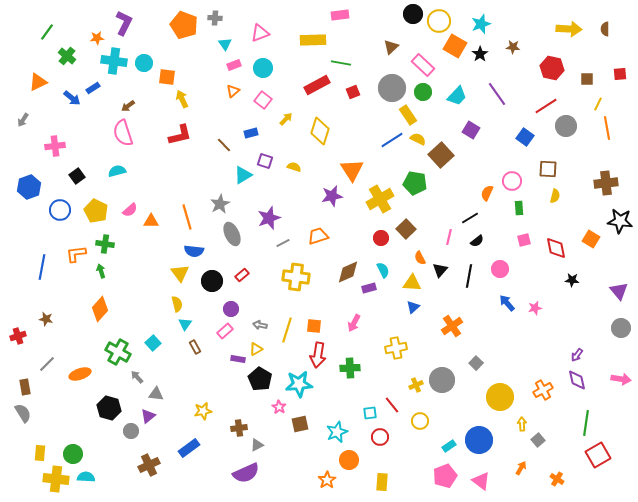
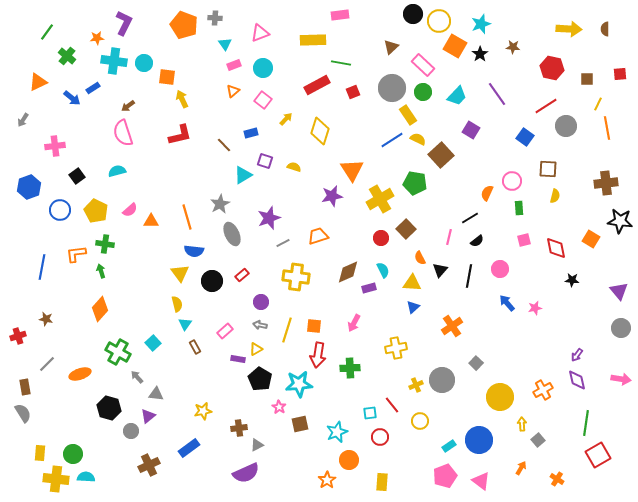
purple circle at (231, 309): moved 30 px right, 7 px up
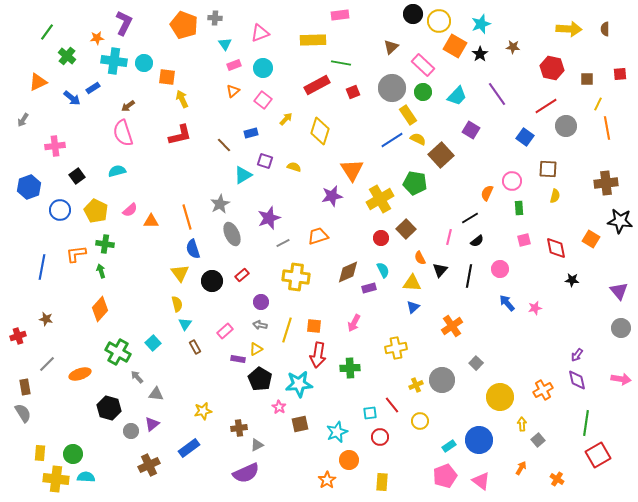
blue semicircle at (194, 251): moved 1 px left, 2 px up; rotated 66 degrees clockwise
purple triangle at (148, 416): moved 4 px right, 8 px down
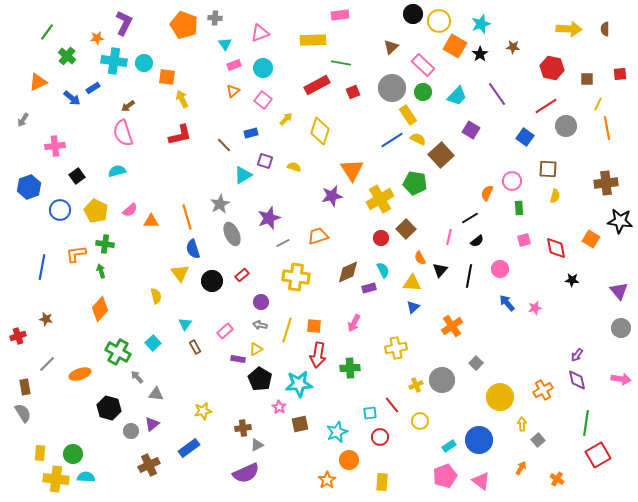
yellow semicircle at (177, 304): moved 21 px left, 8 px up
brown cross at (239, 428): moved 4 px right
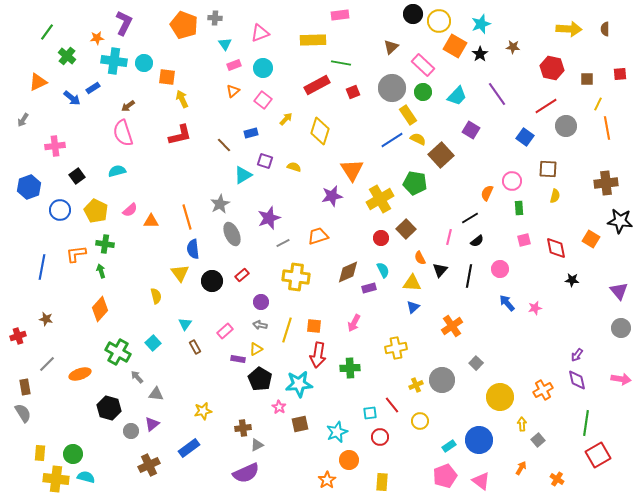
blue semicircle at (193, 249): rotated 12 degrees clockwise
cyan semicircle at (86, 477): rotated 12 degrees clockwise
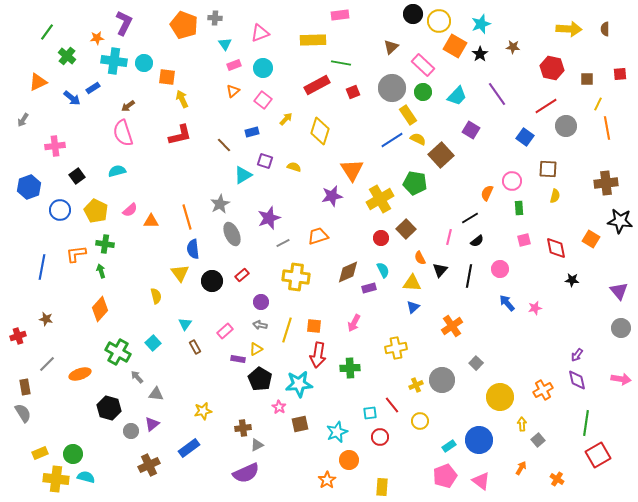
blue rectangle at (251, 133): moved 1 px right, 1 px up
yellow rectangle at (40, 453): rotated 63 degrees clockwise
yellow rectangle at (382, 482): moved 5 px down
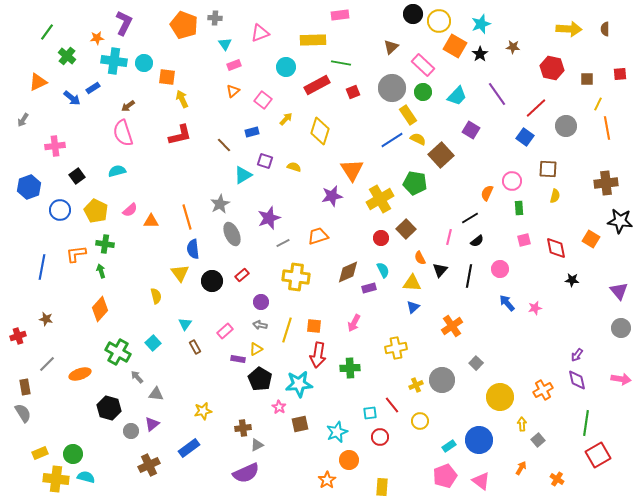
cyan circle at (263, 68): moved 23 px right, 1 px up
red line at (546, 106): moved 10 px left, 2 px down; rotated 10 degrees counterclockwise
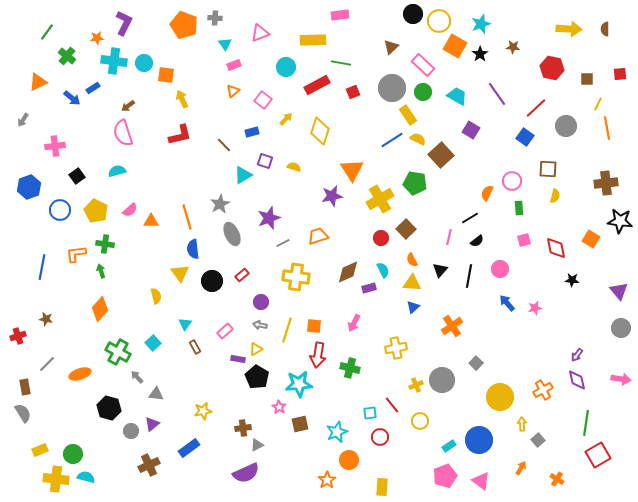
orange square at (167, 77): moved 1 px left, 2 px up
cyan trapezoid at (457, 96): rotated 105 degrees counterclockwise
orange semicircle at (420, 258): moved 8 px left, 2 px down
green cross at (350, 368): rotated 18 degrees clockwise
black pentagon at (260, 379): moved 3 px left, 2 px up
yellow rectangle at (40, 453): moved 3 px up
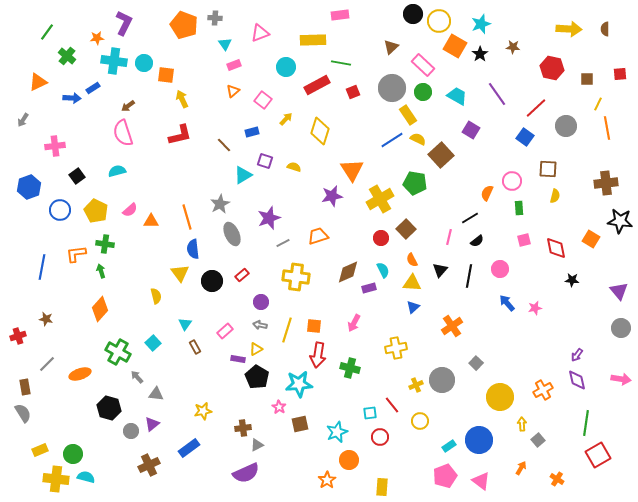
blue arrow at (72, 98): rotated 36 degrees counterclockwise
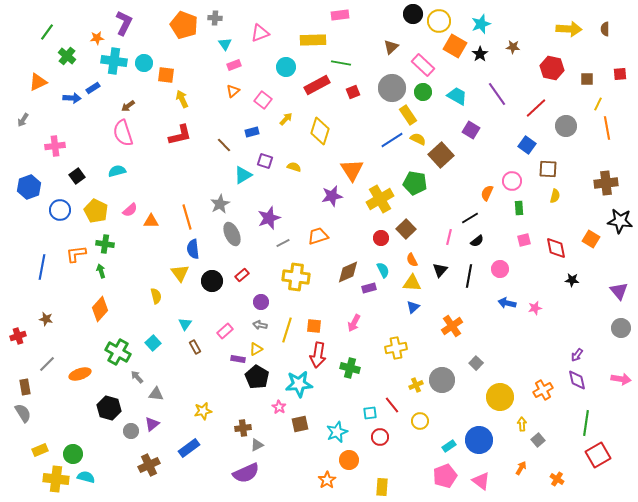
blue square at (525, 137): moved 2 px right, 8 px down
blue arrow at (507, 303): rotated 36 degrees counterclockwise
